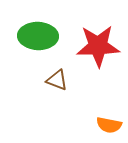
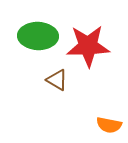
red star: moved 10 px left
brown triangle: rotated 10 degrees clockwise
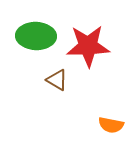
green ellipse: moved 2 px left
orange semicircle: moved 2 px right
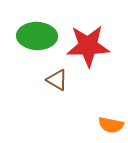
green ellipse: moved 1 px right
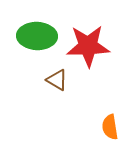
orange semicircle: moved 1 px left, 2 px down; rotated 70 degrees clockwise
